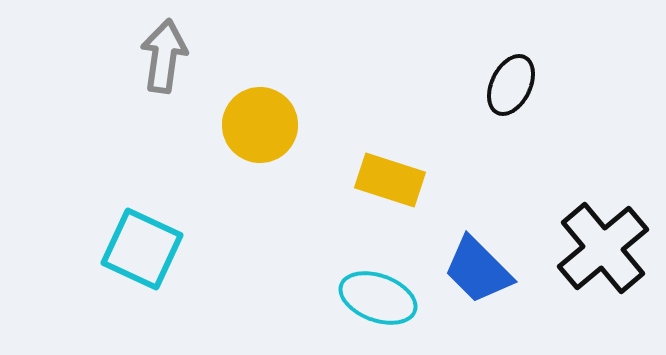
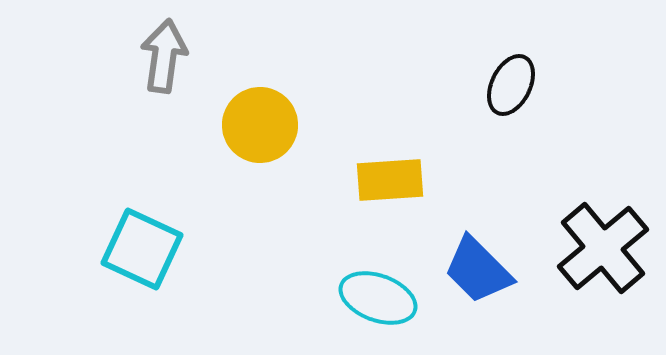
yellow rectangle: rotated 22 degrees counterclockwise
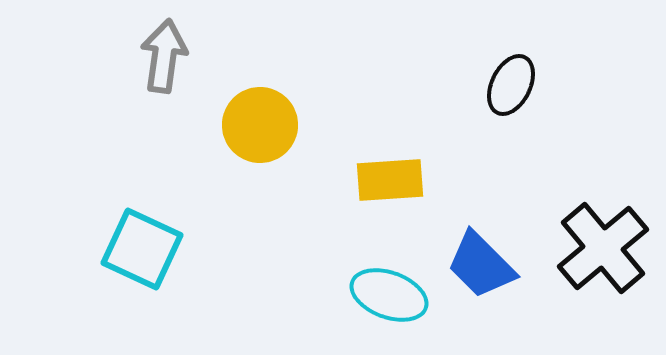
blue trapezoid: moved 3 px right, 5 px up
cyan ellipse: moved 11 px right, 3 px up
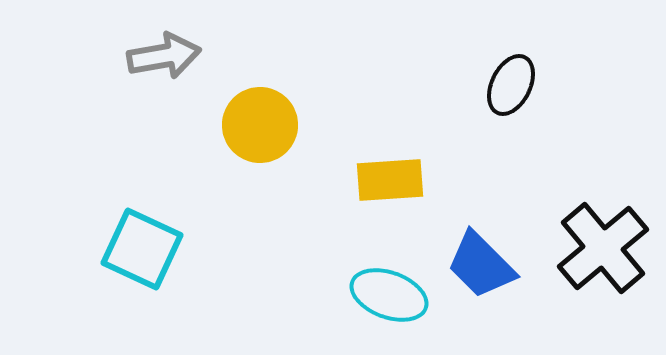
gray arrow: rotated 72 degrees clockwise
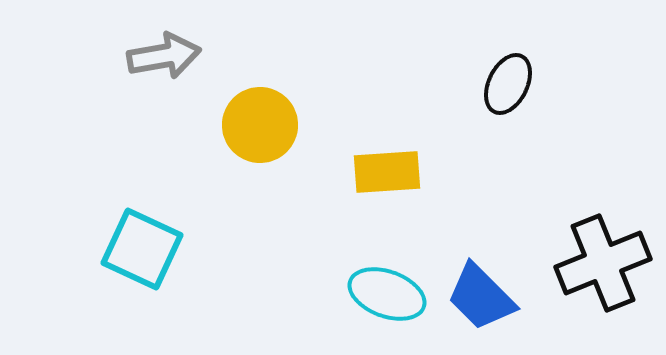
black ellipse: moved 3 px left, 1 px up
yellow rectangle: moved 3 px left, 8 px up
black cross: moved 15 px down; rotated 18 degrees clockwise
blue trapezoid: moved 32 px down
cyan ellipse: moved 2 px left, 1 px up
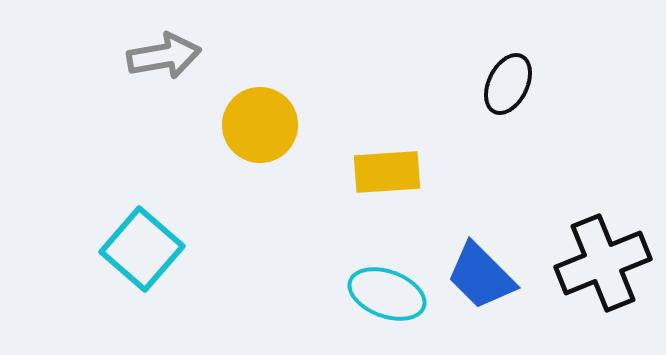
cyan square: rotated 16 degrees clockwise
blue trapezoid: moved 21 px up
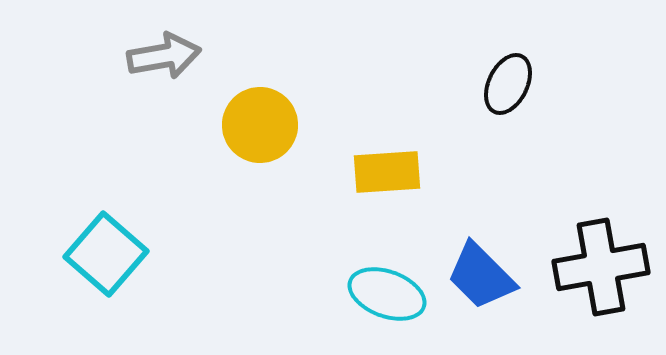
cyan square: moved 36 px left, 5 px down
black cross: moved 2 px left, 4 px down; rotated 12 degrees clockwise
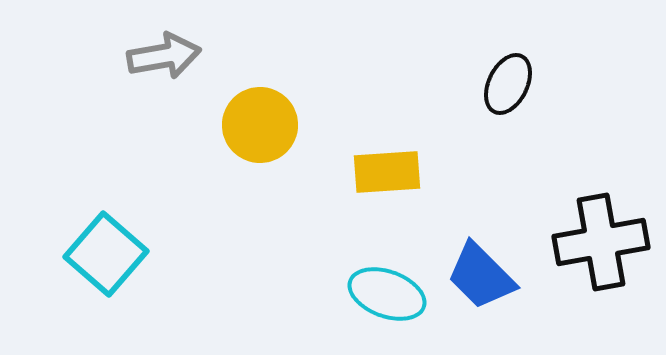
black cross: moved 25 px up
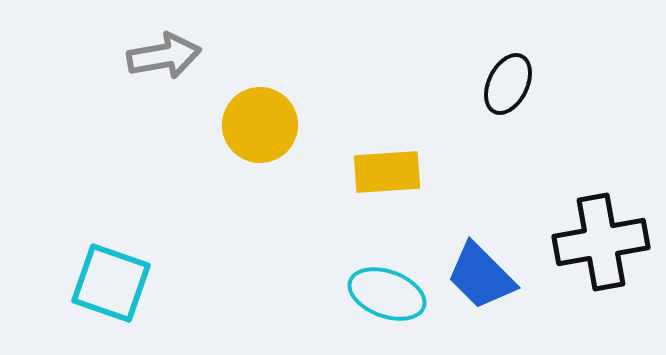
cyan square: moved 5 px right, 29 px down; rotated 22 degrees counterclockwise
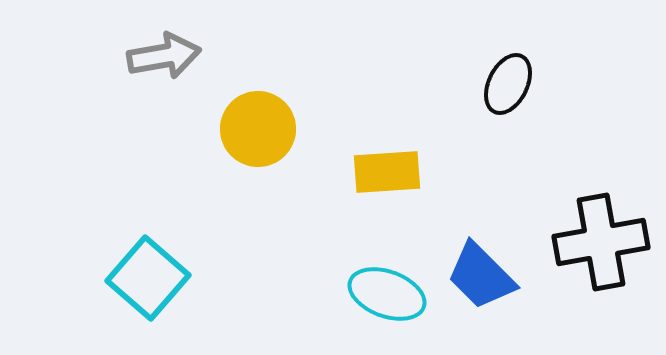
yellow circle: moved 2 px left, 4 px down
cyan square: moved 37 px right, 5 px up; rotated 22 degrees clockwise
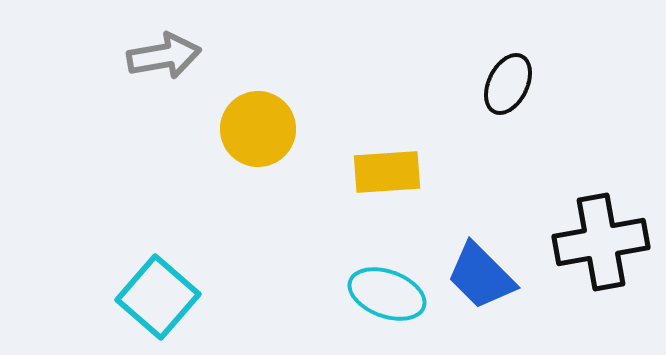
cyan square: moved 10 px right, 19 px down
